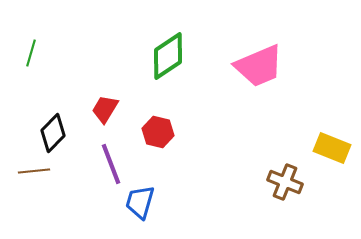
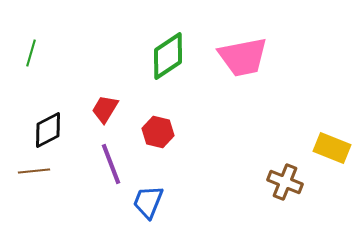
pink trapezoid: moved 16 px left, 9 px up; rotated 12 degrees clockwise
black diamond: moved 5 px left, 3 px up; rotated 18 degrees clockwise
blue trapezoid: moved 8 px right; rotated 6 degrees clockwise
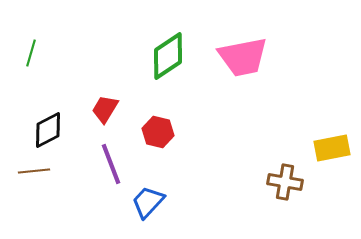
yellow rectangle: rotated 33 degrees counterclockwise
brown cross: rotated 12 degrees counterclockwise
blue trapezoid: rotated 21 degrees clockwise
